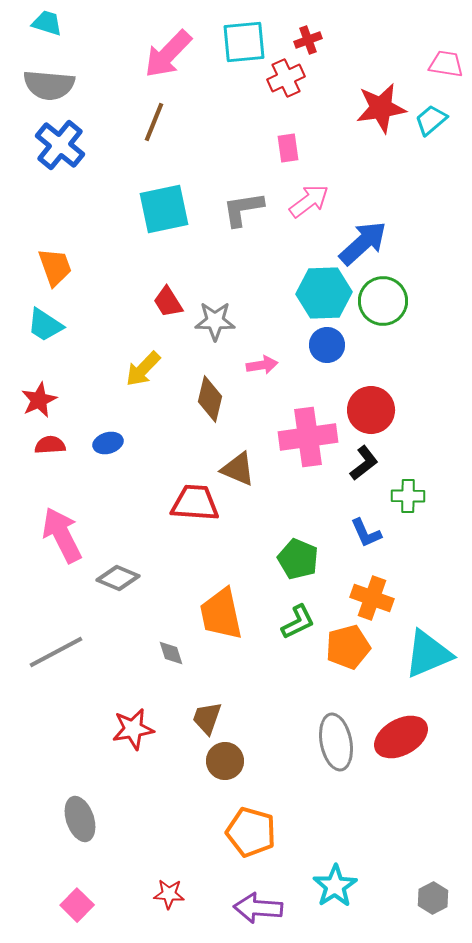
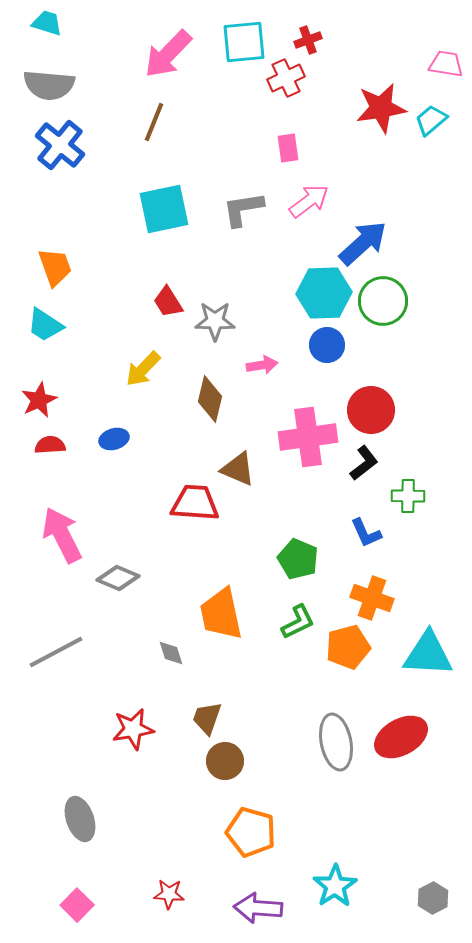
blue ellipse at (108, 443): moved 6 px right, 4 px up
cyan triangle at (428, 654): rotated 26 degrees clockwise
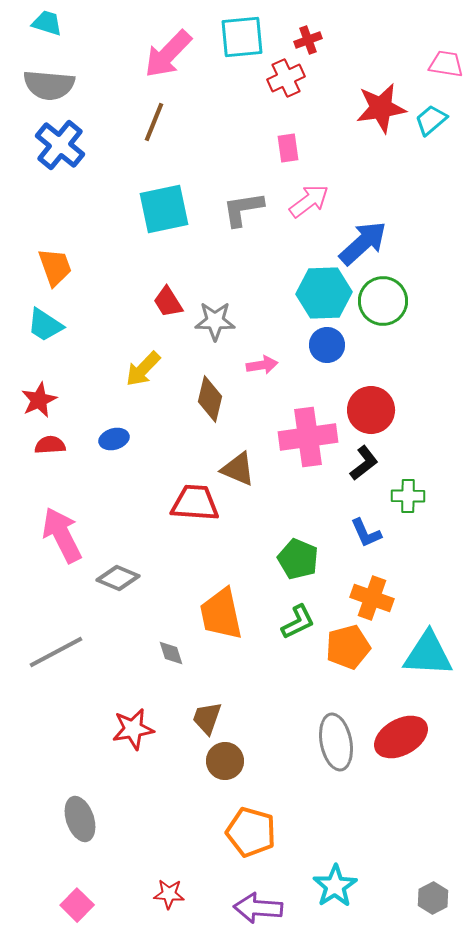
cyan square at (244, 42): moved 2 px left, 5 px up
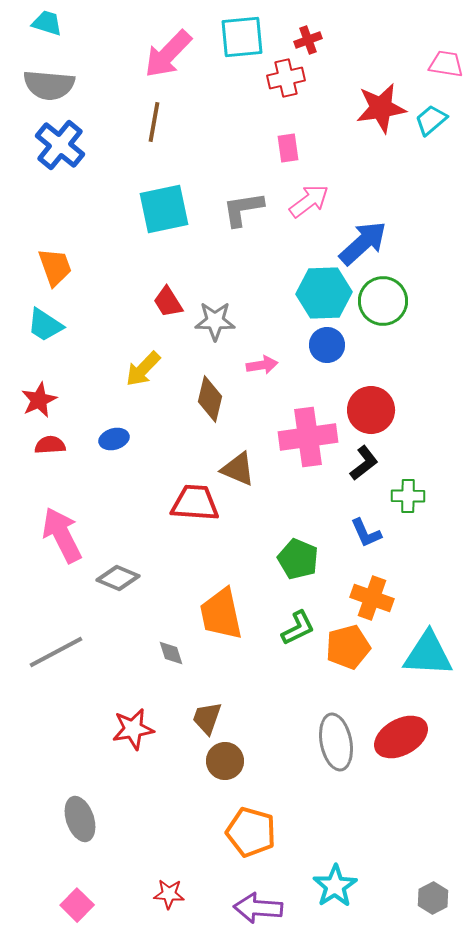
red cross at (286, 78): rotated 12 degrees clockwise
brown line at (154, 122): rotated 12 degrees counterclockwise
green L-shape at (298, 622): moved 6 px down
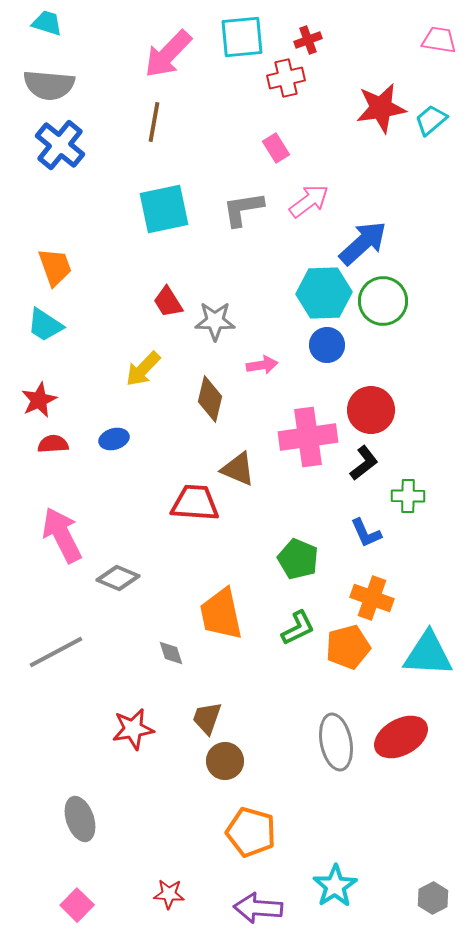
pink trapezoid at (446, 64): moved 7 px left, 24 px up
pink rectangle at (288, 148): moved 12 px left; rotated 24 degrees counterclockwise
red semicircle at (50, 445): moved 3 px right, 1 px up
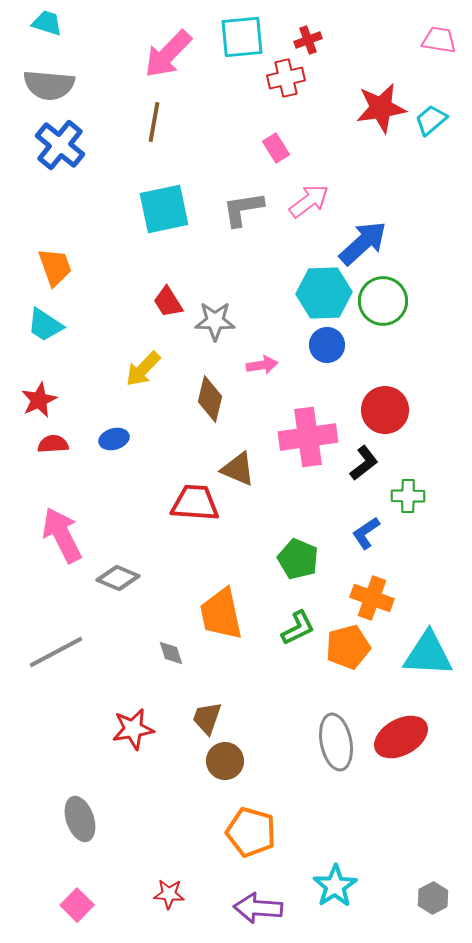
red circle at (371, 410): moved 14 px right
blue L-shape at (366, 533): rotated 80 degrees clockwise
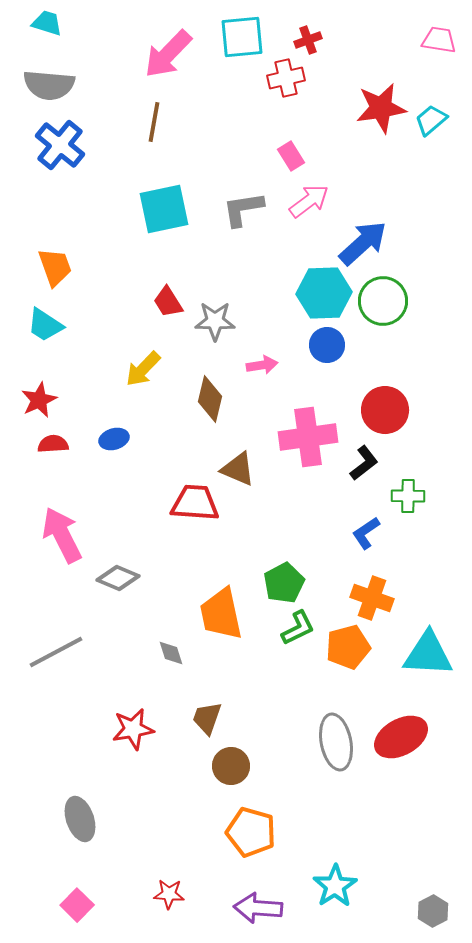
pink rectangle at (276, 148): moved 15 px right, 8 px down
green pentagon at (298, 559): moved 14 px left, 24 px down; rotated 21 degrees clockwise
brown circle at (225, 761): moved 6 px right, 5 px down
gray hexagon at (433, 898): moved 13 px down
